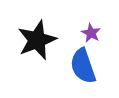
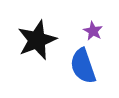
purple star: moved 2 px right, 2 px up
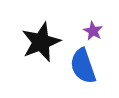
black star: moved 4 px right, 2 px down
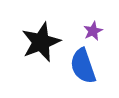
purple star: rotated 18 degrees clockwise
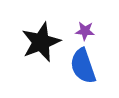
purple star: moved 8 px left; rotated 30 degrees clockwise
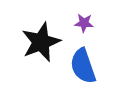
purple star: moved 1 px left, 8 px up
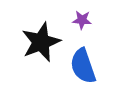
purple star: moved 2 px left, 3 px up
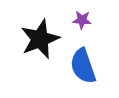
black star: moved 1 px left, 3 px up
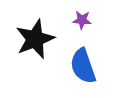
black star: moved 5 px left
